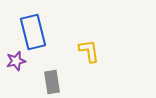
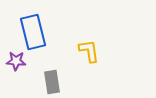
purple star: rotated 18 degrees clockwise
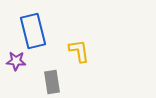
blue rectangle: moved 1 px up
yellow L-shape: moved 10 px left
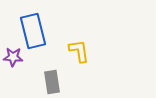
purple star: moved 3 px left, 4 px up
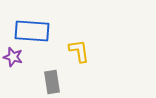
blue rectangle: moved 1 px left; rotated 72 degrees counterclockwise
purple star: rotated 12 degrees clockwise
